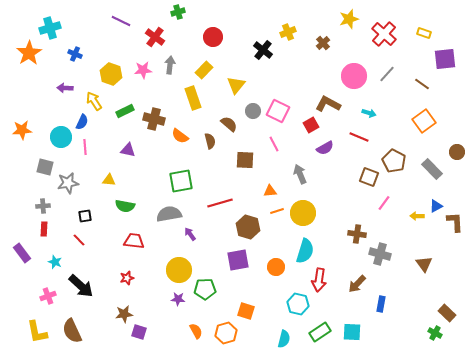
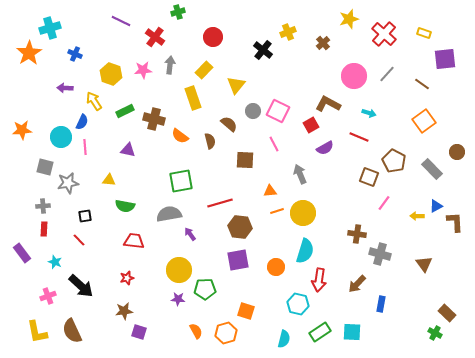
brown hexagon at (248, 227): moved 8 px left; rotated 10 degrees counterclockwise
brown star at (124, 314): moved 3 px up
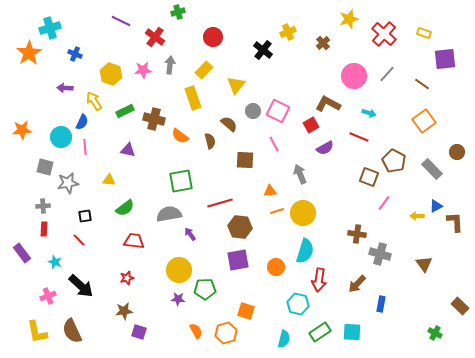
green semicircle at (125, 206): moved 2 px down; rotated 48 degrees counterclockwise
brown rectangle at (447, 313): moved 13 px right, 7 px up
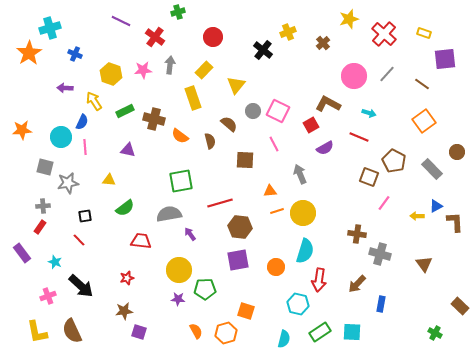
red rectangle at (44, 229): moved 4 px left, 2 px up; rotated 32 degrees clockwise
red trapezoid at (134, 241): moved 7 px right
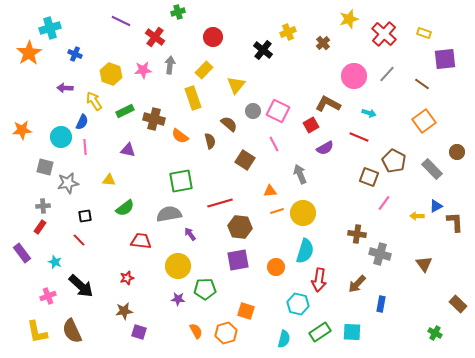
brown square at (245, 160): rotated 30 degrees clockwise
yellow circle at (179, 270): moved 1 px left, 4 px up
brown rectangle at (460, 306): moved 2 px left, 2 px up
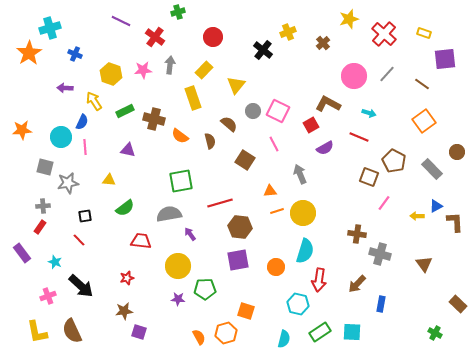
orange semicircle at (196, 331): moved 3 px right, 6 px down
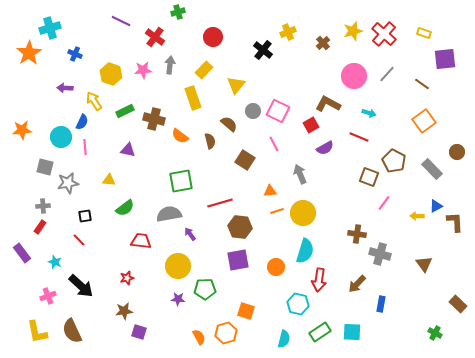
yellow star at (349, 19): moved 4 px right, 12 px down
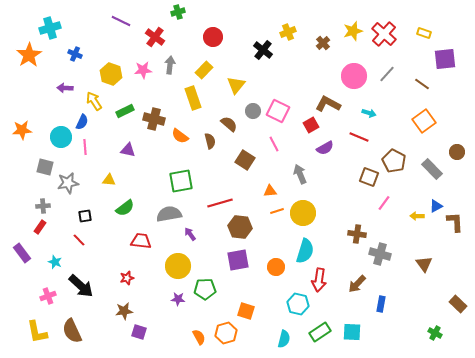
orange star at (29, 53): moved 2 px down
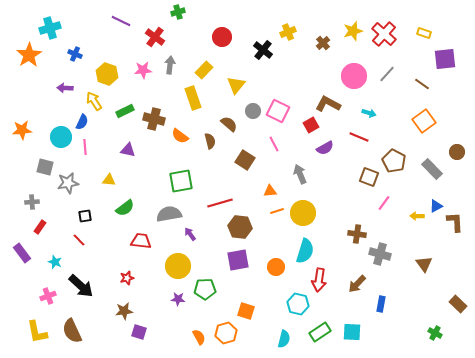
red circle at (213, 37): moved 9 px right
yellow hexagon at (111, 74): moved 4 px left
gray cross at (43, 206): moved 11 px left, 4 px up
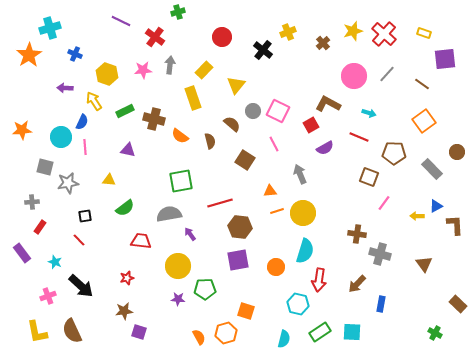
brown semicircle at (229, 124): moved 3 px right
brown pentagon at (394, 161): moved 8 px up; rotated 25 degrees counterclockwise
brown L-shape at (455, 222): moved 3 px down
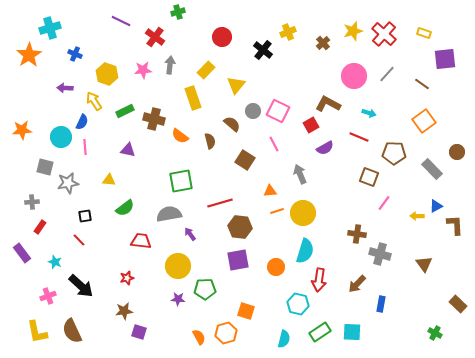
yellow rectangle at (204, 70): moved 2 px right
